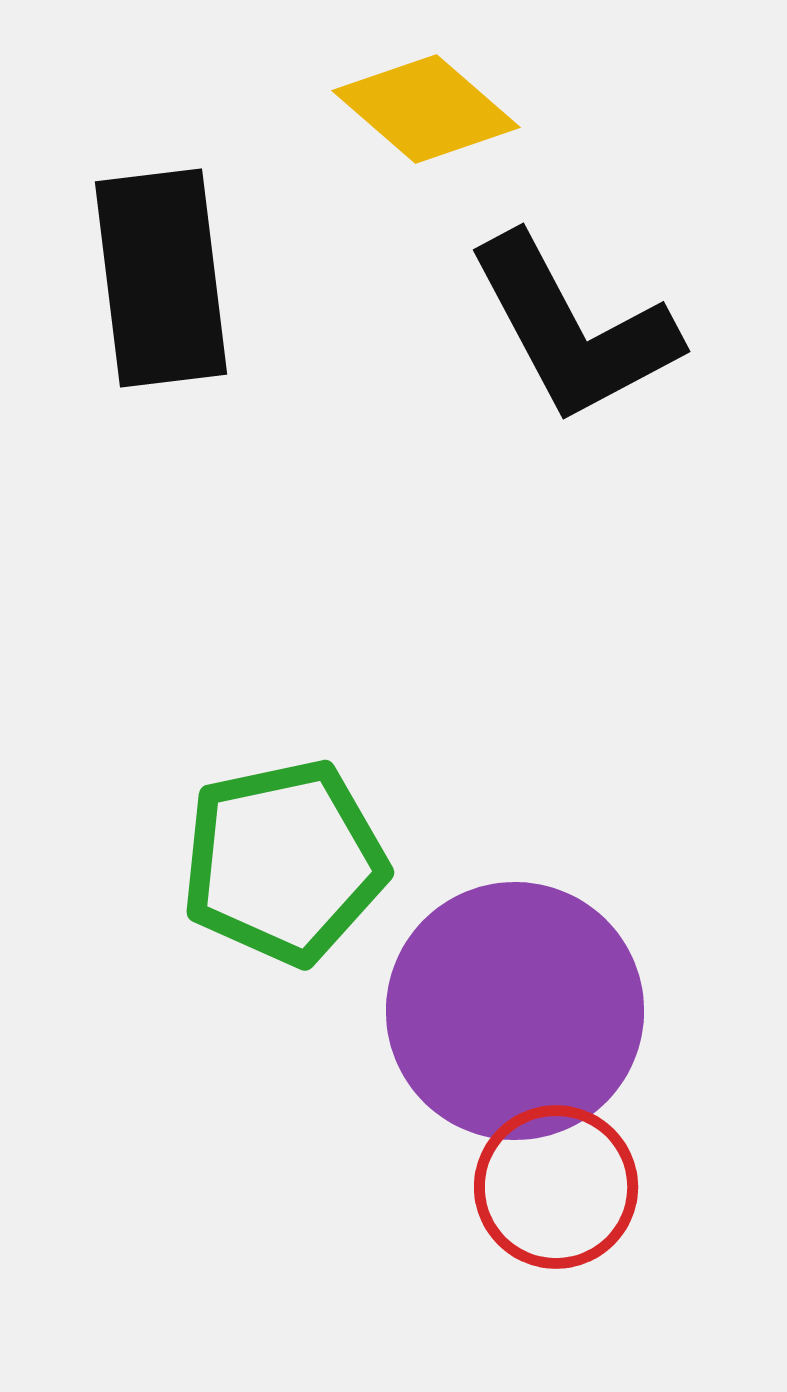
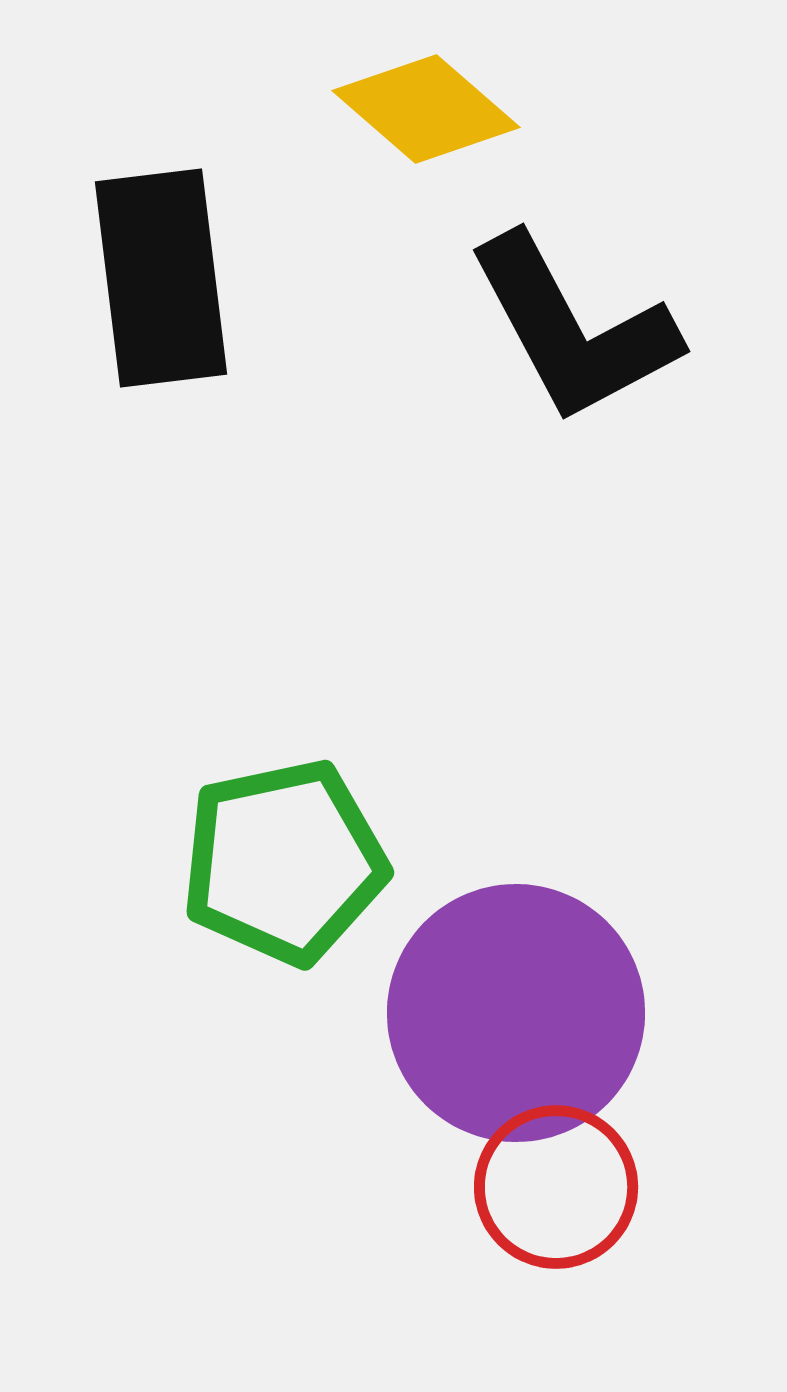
purple circle: moved 1 px right, 2 px down
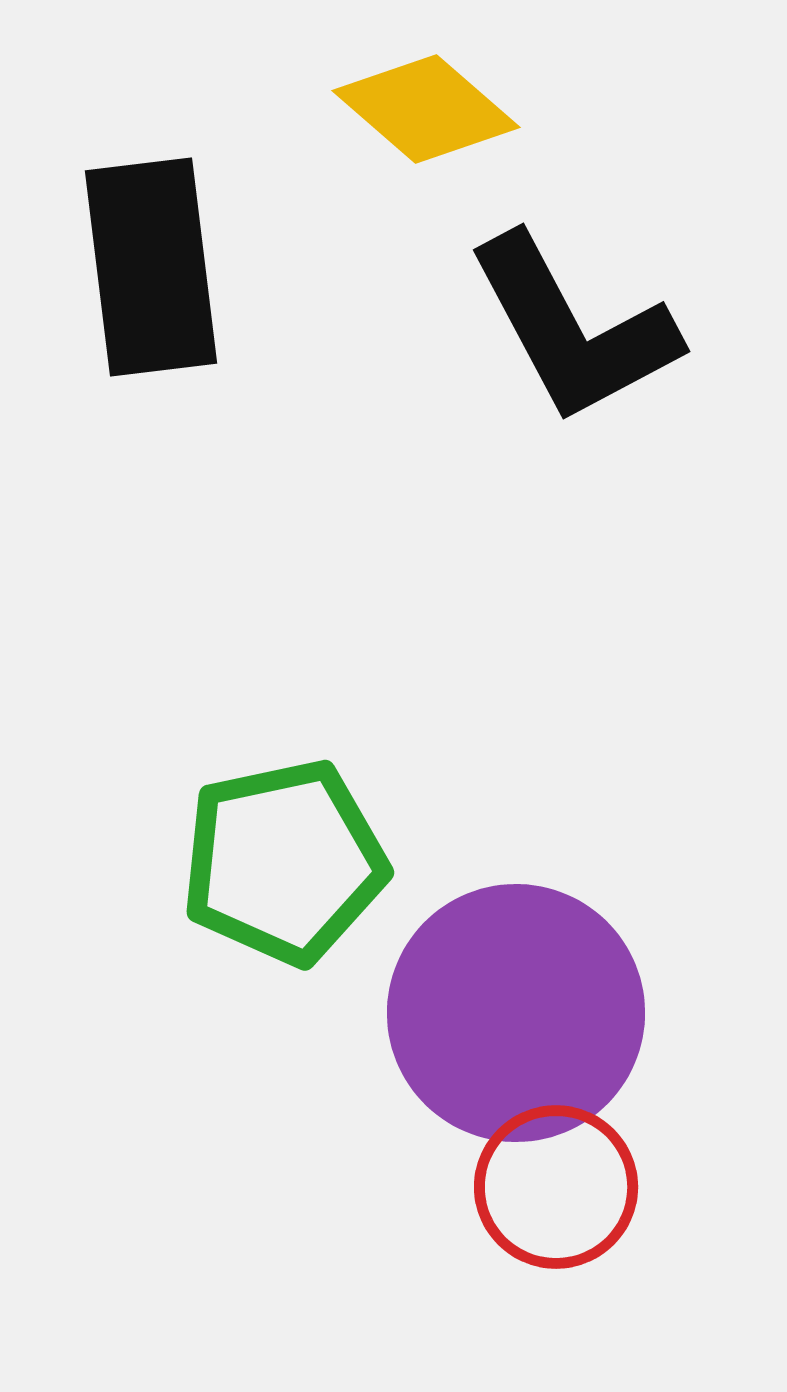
black rectangle: moved 10 px left, 11 px up
